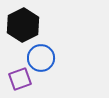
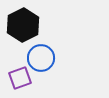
purple square: moved 1 px up
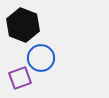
black hexagon: rotated 12 degrees counterclockwise
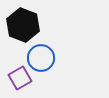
purple square: rotated 10 degrees counterclockwise
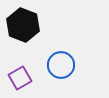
blue circle: moved 20 px right, 7 px down
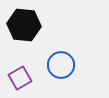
black hexagon: moved 1 px right; rotated 16 degrees counterclockwise
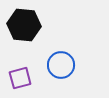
purple square: rotated 15 degrees clockwise
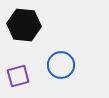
purple square: moved 2 px left, 2 px up
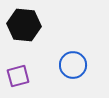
blue circle: moved 12 px right
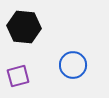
black hexagon: moved 2 px down
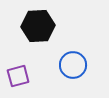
black hexagon: moved 14 px right, 1 px up; rotated 8 degrees counterclockwise
